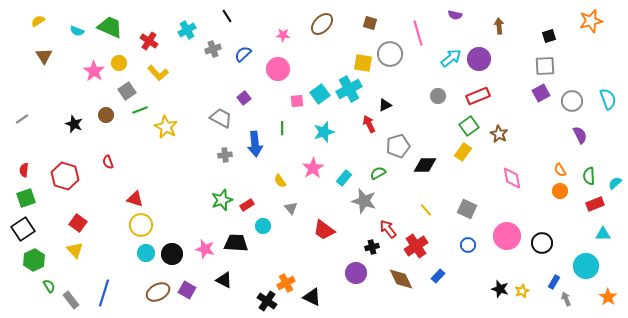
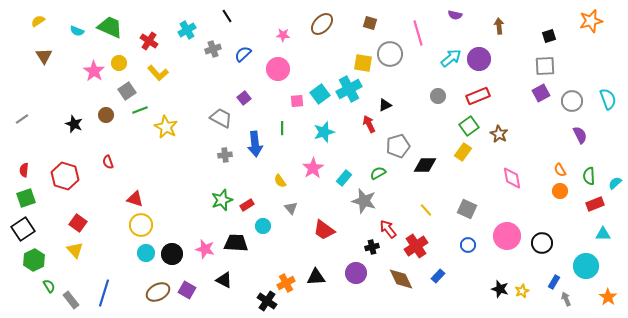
black triangle at (312, 297): moved 4 px right, 20 px up; rotated 30 degrees counterclockwise
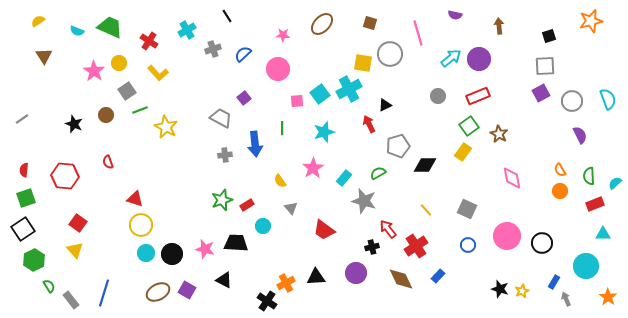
red hexagon at (65, 176): rotated 12 degrees counterclockwise
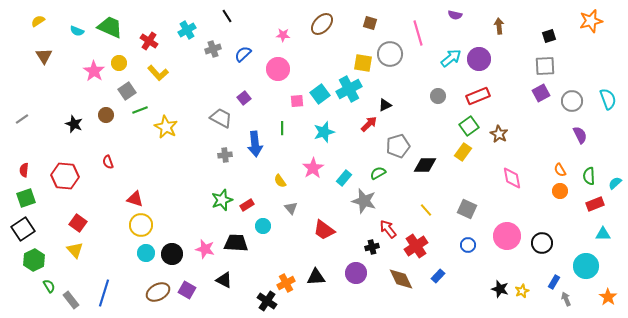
red arrow at (369, 124): rotated 72 degrees clockwise
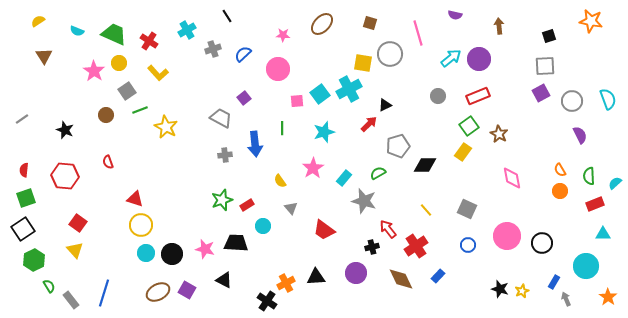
orange star at (591, 21): rotated 25 degrees clockwise
green trapezoid at (110, 27): moved 4 px right, 7 px down
black star at (74, 124): moved 9 px left, 6 px down
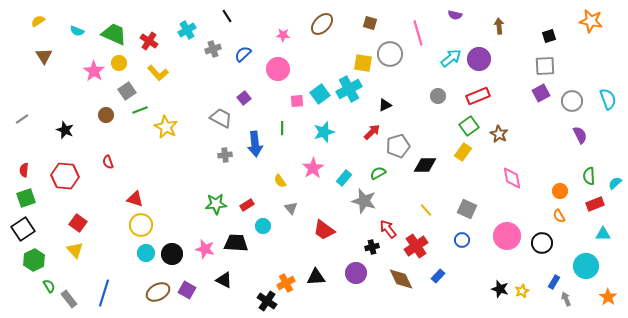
red arrow at (369, 124): moved 3 px right, 8 px down
orange semicircle at (560, 170): moved 1 px left, 46 px down
green star at (222, 200): moved 6 px left, 4 px down; rotated 15 degrees clockwise
blue circle at (468, 245): moved 6 px left, 5 px up
gray rectangle at (71, 300): moved 2 px left, 1 px up
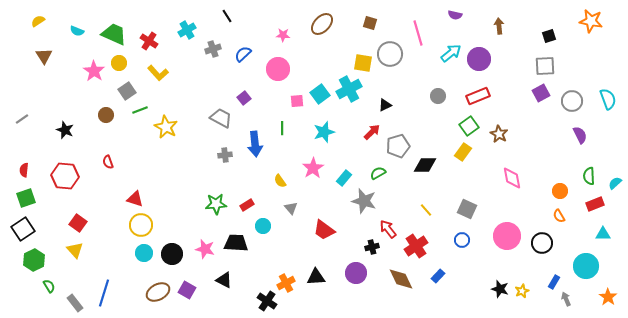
cyan arrow at (451, 58): moved 5 px up
cyan circle at (146, 253): moved 2 px left
gray rectangle at (69, 299): moved 6 px right, 4 px down
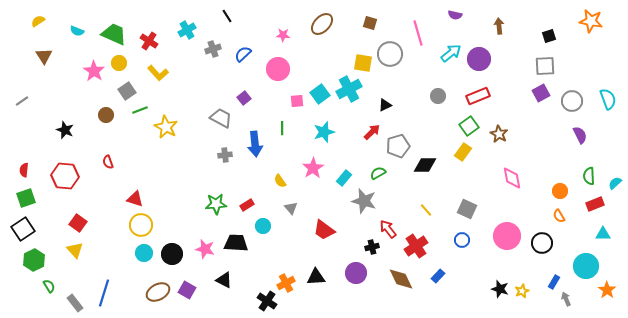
gray line at (22, 119): moved 18 px up
orange star at (608, 297): moved 1 px left, 7 px up
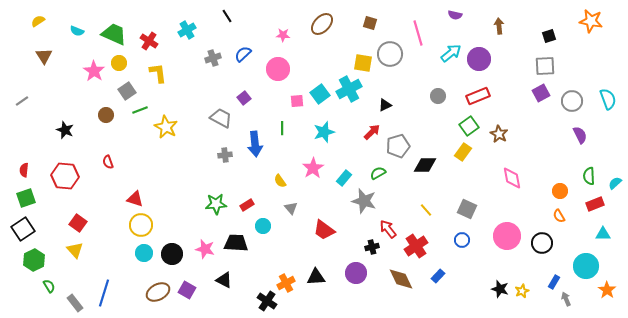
gray cross at (213, 49): moved 9 px down
yellow L-shape at (158, 73): rotated 145 degrees counterclockwise
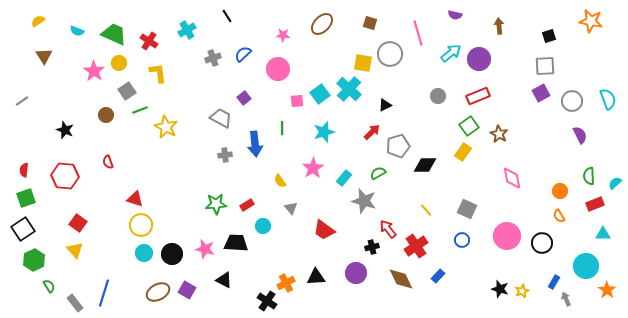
cyan cross at (349, 89): rotated 20 degrees counterclockwise
